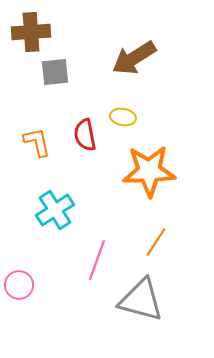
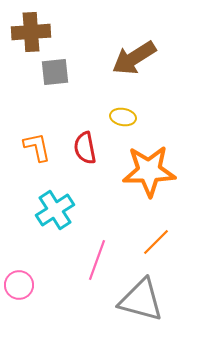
red semicircle: moved 13 px down
orange L-shape: moved 5 px down
orange line: rotated 12 degrees clockwise
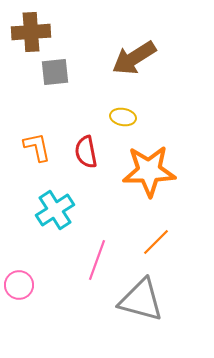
red semicircle: moved 1 px right, 4 px down
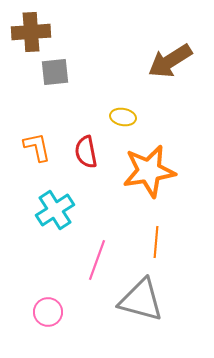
brown arrow: moved 36 px right, 3 px down
orange star: rotated 8 degrees counterclockwise
orange line: rotated 40 degrees counterclockwise
pink circle: moved 29 px right, 27 px down
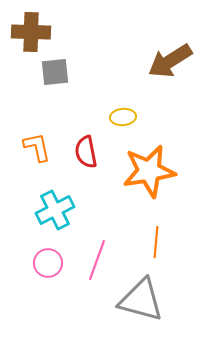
brown cross: rotated 6 degrees clockwise
yellow ellipse: rotated 15 degrees counterclockwise
cyan cross: rotated 6 degrees clockwise
pink circle: moved 49 px up
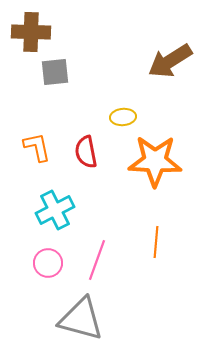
orange star: moved 6 px right, 10 px up; rotated 12 degrees clockwise
gray triangle: moved 60 px left, 19 px down
